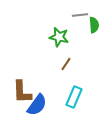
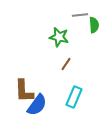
brown L-shape: moved 2 px right, 1 px up
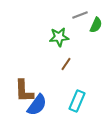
gray line: rotated 14 degrees counterclockwise
green semicircle: moved 2 px right; rotated 28 degrees clockwise
green star: rotated 18 degrees counterclockwise
cyan rectangle: moved 3 px right, 4 px down
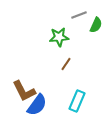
gray line: moved 1 px left
brown L-shape: rotated 25 degrees counterclockwise
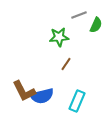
blue semicircle: moved 5 px right, 9 px up; rotated 40 degrees clockwise
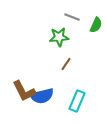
gray line: moved 7 px left, 2 px down; rotated 42 degrees clockwise
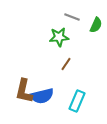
brown L-shape: rotated 40 degrees clockwise
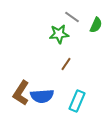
gray line: rotated 14 degrees clockwise
green star: moved 3 px up
brown L-shape: moved 3 px left, 2 px down; rotated 20 degrees clockwise
blue semicircle: rotated 10 degrees clockwise
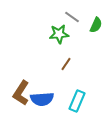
blue semicircle: moved 3 px down
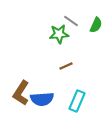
gray line: moved 1 px left, 4 px down
brown line: moved 2 px down; rotated 32 degrees clockwise
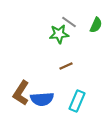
gray line: moved 2 px left, 1 px down
